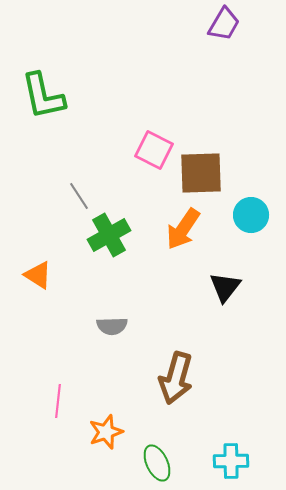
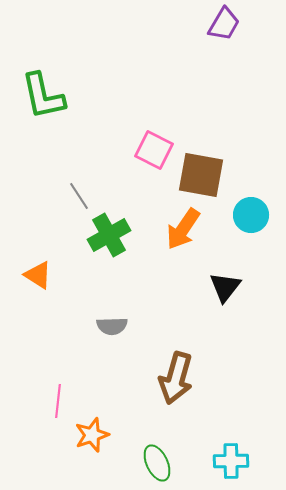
brown square: moved 2 px down; rotated 12 degrees clockwise
orange star: moved 14 px left, 3 px down
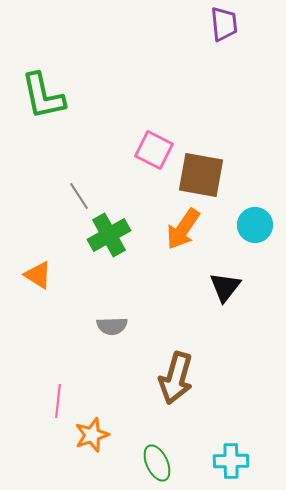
purple trapezoid: rotated 36 degrees counterclockwise
cyan circle: moved 4 px right, 10 px down
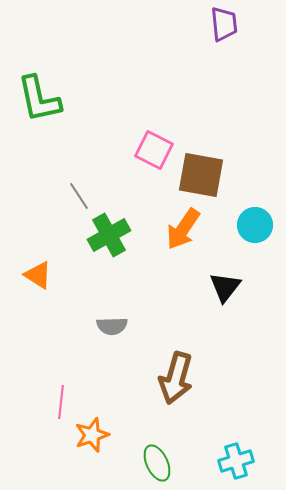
green L-shape: moved 4 px left, 3 px down
pink line: moved 3 px right, 1 px down
cyan cross: moved 5 px right; rotated 16 degrees counterclockwise
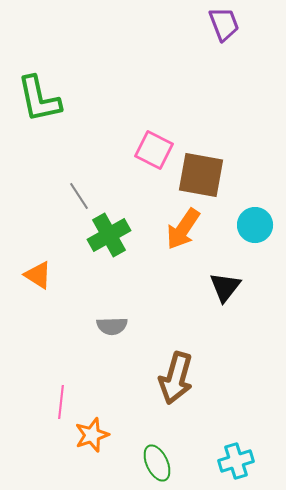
purple trapezoid: rotated 15 degrees counterclockwise
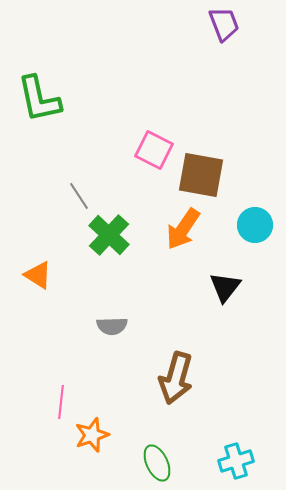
green cross: rotated 18 degrees counterclockwise
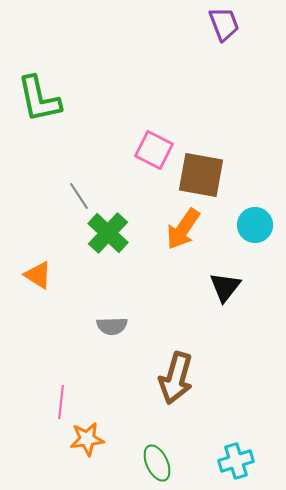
green cross: moved 1 px left, 2 px up
orange star: moved 5 px left, 4 px down; rotated 12 degrees clockwise
